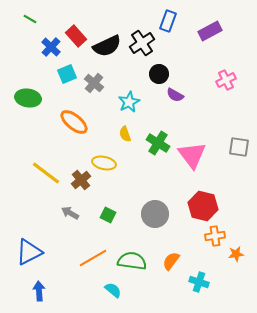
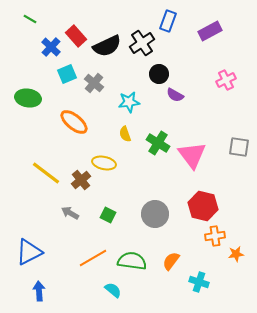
cyan star: rotated 20 degrees clockwise
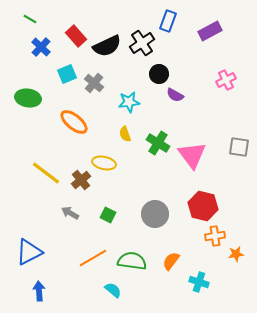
blue cross: moved 10 px left
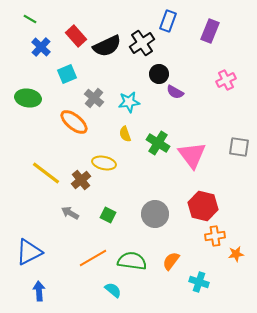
purple rectangle: rotated 40 degrees counterclockwise
gray cross: moved 15 px down
purple semicircle: moved 3 px up
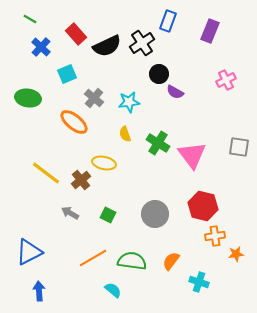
red rectangle: moved 2 px up
